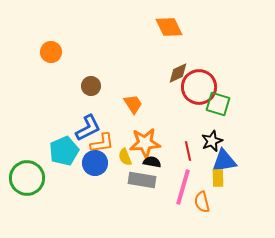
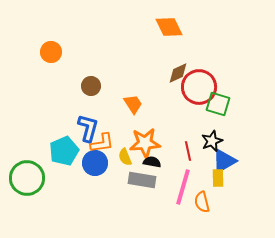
blue L-shape: rotated 48 degrees counterclockwise
blue triangle: rotated 20 degrees counterclockwise
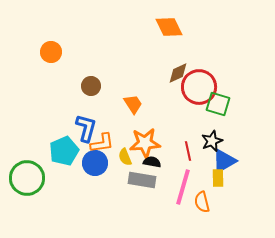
blue L-shape: moved 2 px left
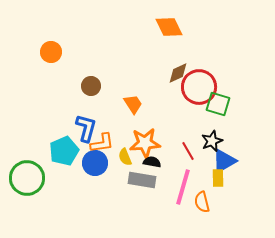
red line: rotated 18 degrees counterclockwise
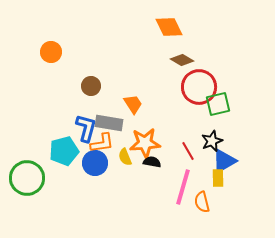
brown diamond: moved 4 px right, 13 px up; rotated 55 degrees clockwise
green square: rotated 30 degrees counterclockwise
cyan pentagon: rotated 8 degrees clockwise
gray rectangle: moved 33 px left, 57 px up
